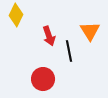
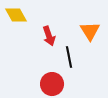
yellow diamond: rotated 55 degrees counterclockwise
black line: moved 6 px down
red circle: moved 9 px right, 5 px down
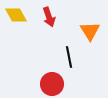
red arrow: moved 19 px up
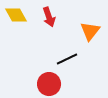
orange triangle: rotated 10 degrees clockwise
black line: moved 2 px left, 2 px down; rotated 75 degrees clockwise
red circle: moved 3 px left
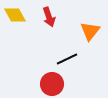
yellow diamond: moved 1 px left
red circle: moved 3 px right
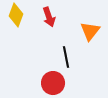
yellow diamond: moved 1 px right; rotated 50 degrees clockwise
black line: moved 1 px left, 2 px up; rotated 75 degrees counterclockwise
red circle: moved 1 px right, 1 px up
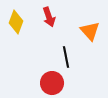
yellow diamond: moved 7 px down
orange triangle: rotated 20 degrees counterclockwise
red circle: moved 1 px left
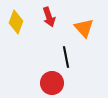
orange triangle: moved 6 px left, 3 px up
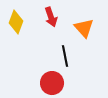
red arrow: moved 2 px right
black line: moved 1 px left, 1 px up
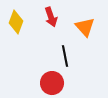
orange triangle: moved 1 px right, 1 px up
